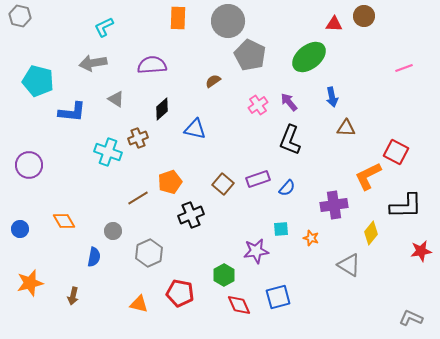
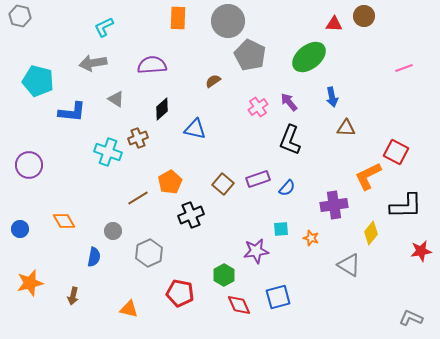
pink cross at (258, 105): moved 2 px down
orange pentagon at (170, 182): rotated 10 degrees counterclockwise
orange triangle at (139, 304): moved 10 px left, 5 px down
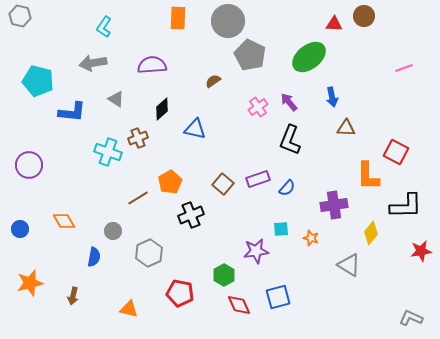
cyan L-shape at (104, 27): rotated 30 degrees counterclockwise
orange L-shape at (368, 176): rotated 64 degrees counterclockwise
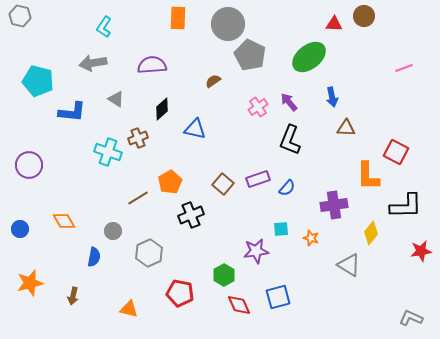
gray circle at (228, 21): moved 3 px down
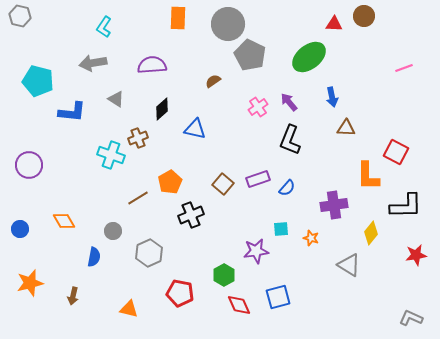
cyan cross at (108, 152): moved 3 px right, 3 px down
red star at (421, 251): moved 5 px left, 4 px down
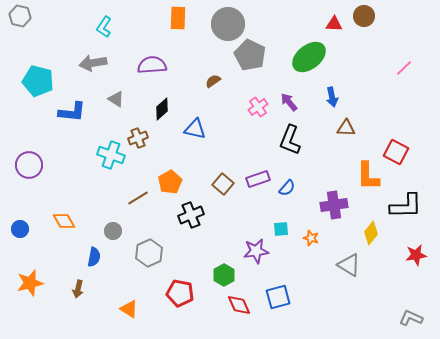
pink line at (404, 68): rotated 24 degrees counterclockwise
brown arrow at (73, 296): moved 5 px right, 7 px up
orange triangle at (129, 309): rotated 18 degrees clockwise
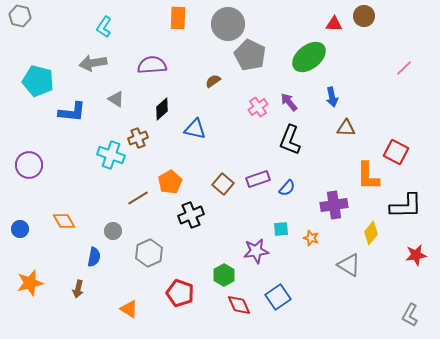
red pentagon at (180, 293): rotated 8 degrees clockwise
blue square at (278, 297): rotated 20 degrees counterclockwise
gray L-shape at (411, 318): moved 1 px left, 3 px up; rotated 85 degrees counterclockwise
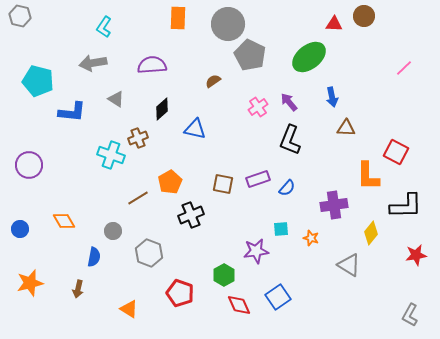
brown square at (223, 184): rotated 30 degrees counterclockwise
gray hexagon at (149, 253): rotated 16 degrees counterclockwise
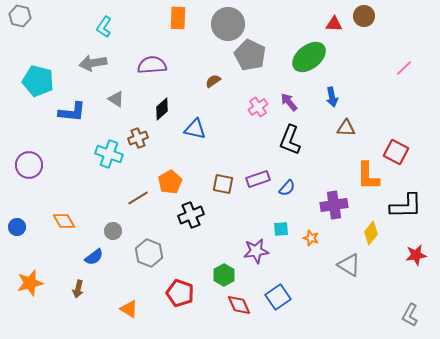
cyan cross at (111, 155): moved 2 px left, 1 px up
blue circle at (20, 229): moved 3 px left, 2 px up
blue semicircle at (94, 257): rotated 42 degrees clockwise
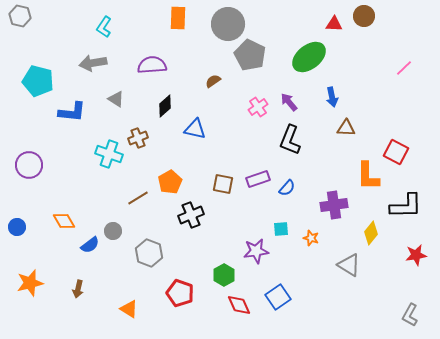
black diamond at (162, 109): moved 3 px right, 3 px up
blue semicircle at (94, 257): moved 4 px left, 12 px up
